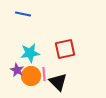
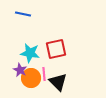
red square: moved 9 px left
cyan star: rotated 18 degrees clockwise
purple star: moved 3 px right
orange circle: moved 2 px down
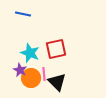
cyan star: rotated 12 degrees clockwise
black triangle: moved 1 px left
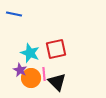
blue line: moved 9 px left
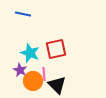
blue line: moved 9 px right
orange circle: moved 2 px right, 3 px down
black triangle: moved 3 px down
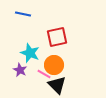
red square: moved 1 px right, 12 px up
pink line: rotated 56 degrees counterclockwise
orange circle: moved 21 px right, 16 px up
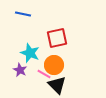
red square: moved 1 px down
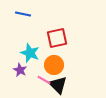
pink line: moved 6 px down
black triangle: moved 1 px right
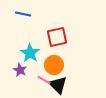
red square: moved 1 px up
cyan star: rotated 12 degrees clockwise
